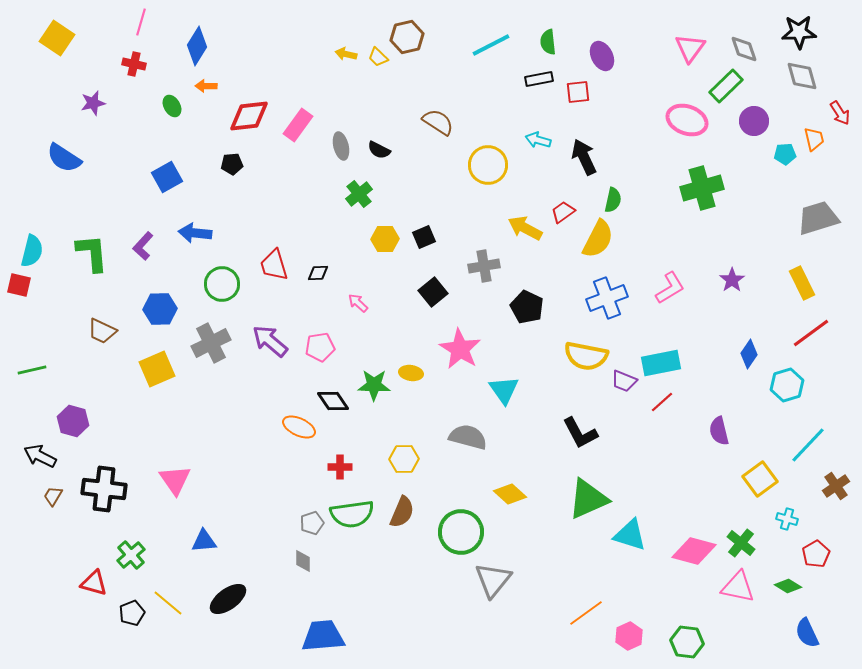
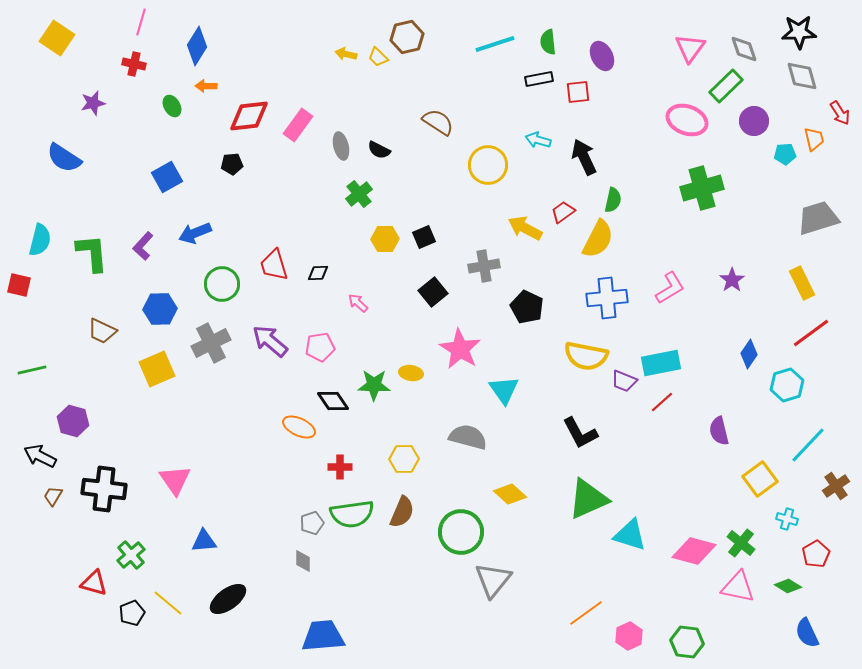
cyan line at (491, 45): moved 4 px right, 1 px up; rotated 9 degrees clockwise
blue arrow at (195, 233): rotated 28 degrees counterclockwise
cyan semicircle at (32, 251): moved 8 px right, 11 px up
blue cross at (607, 298): rotated 15 degrees clockwise
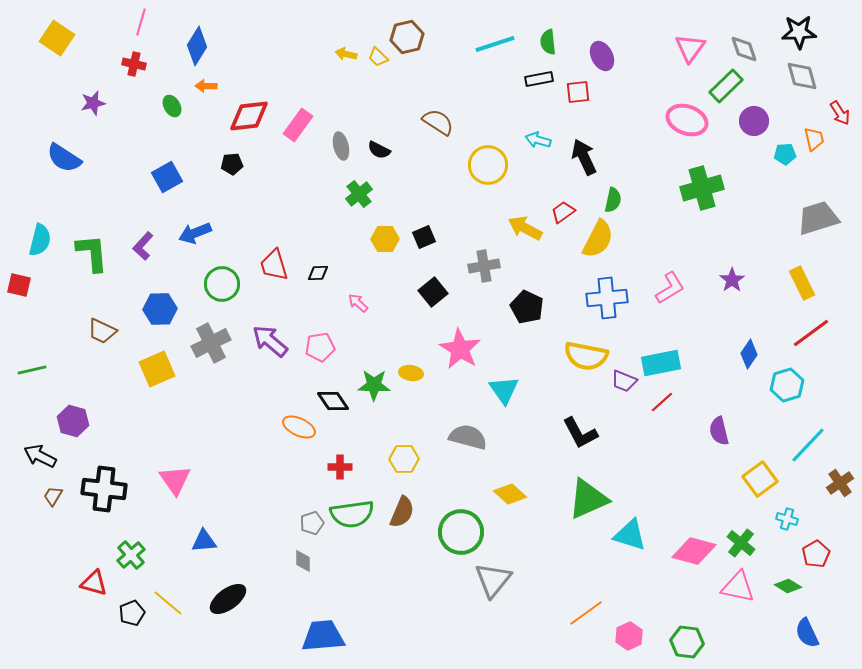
brown cross at (836, 486): moved 4 px right, 3 px up
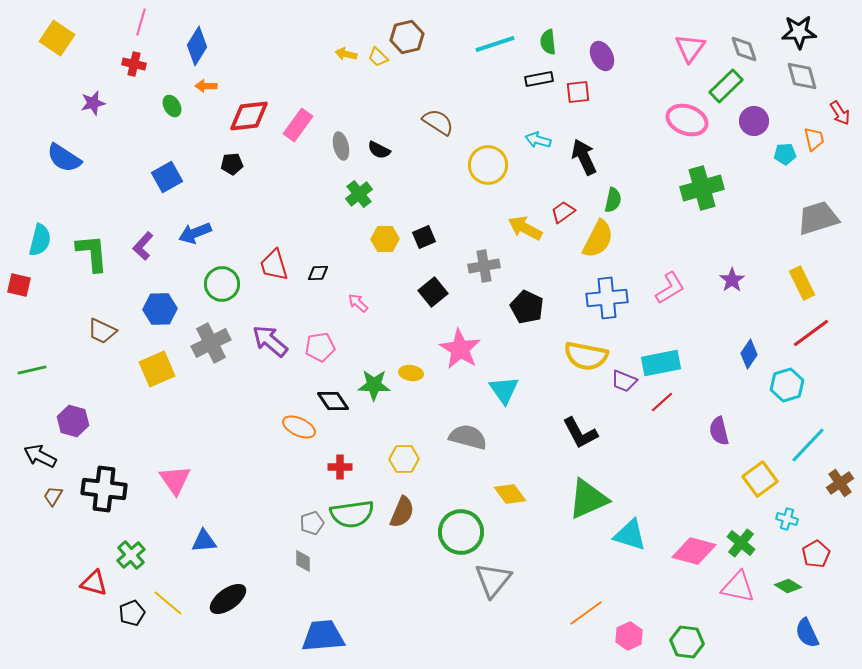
yellow diamond at (510, 494): rotated 12 degrees clockwise
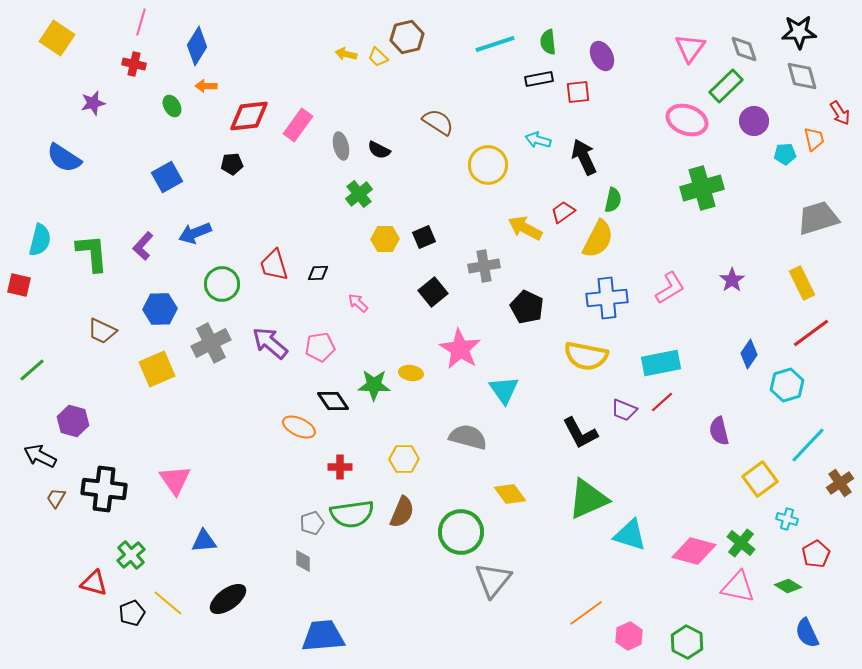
purple arrow at (270, 341): moved 2 px down
green line at (32, 370): rotated 28 degrees counterclockwise
purple trapezoid at (624, 381): moved 29 px down
brown trapezoid at (53, 496): moved 3 px right, 2 px down
green hexagon at (687, 642): rotated 20 degrees clockwise
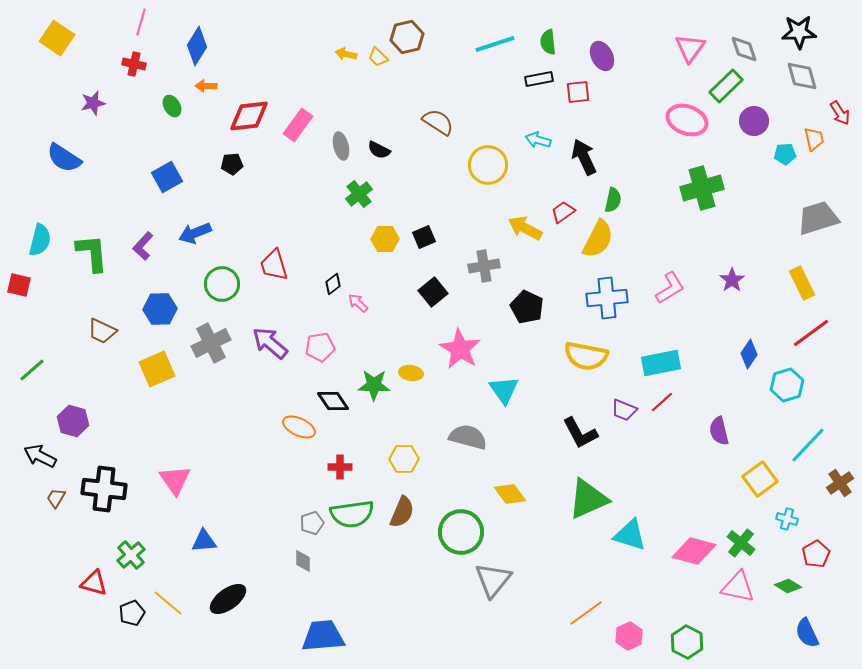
black diamond at (318, 273): moved 15 px right, 11 px down; rotated 35 degrees counterclockwise
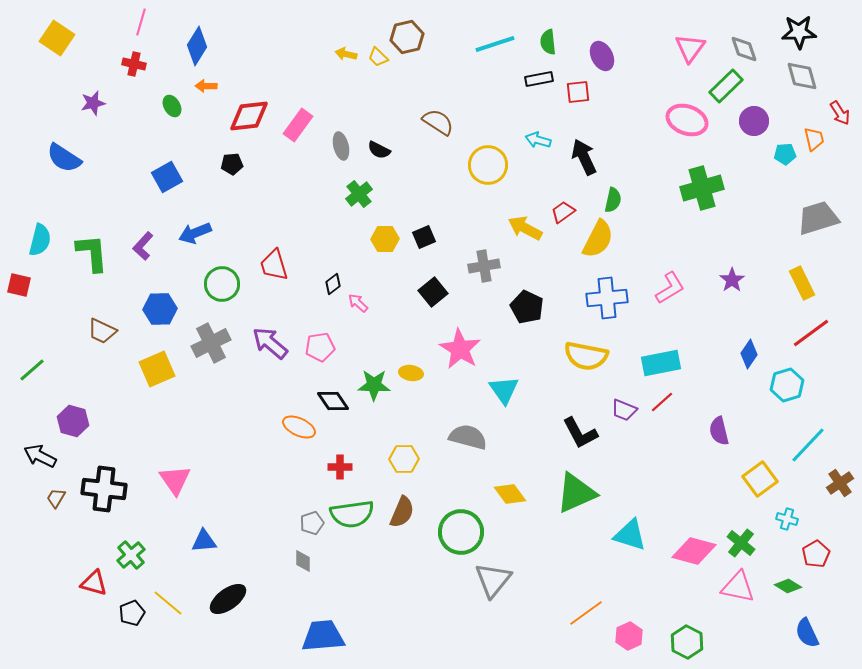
green triangle at (588, 499): moved 12 px left, 6 px up
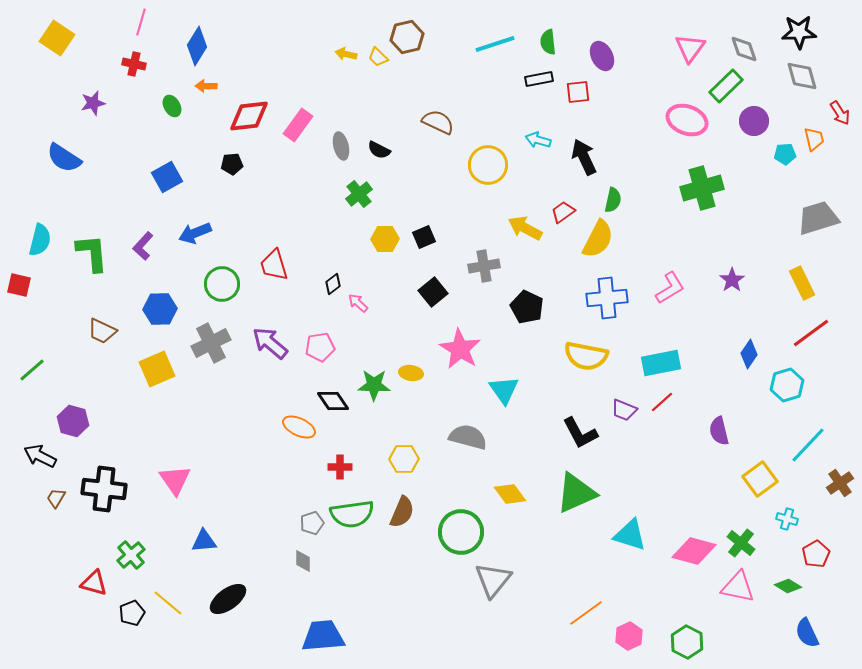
brown semicircle at (438, 122): rotated 8 degrees counterclockwise
